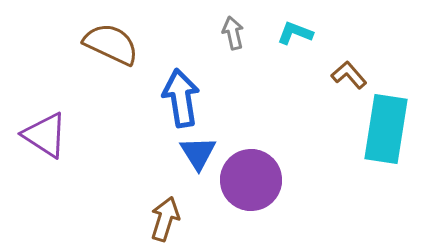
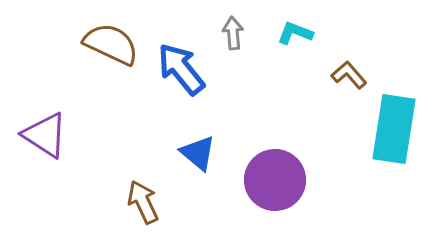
gray arrow: rotated 8 degrees clockwise
blue arrow: moved 29 px up; rotated 30 degrees counterclockwise
cyan rectangle: moved 8 px right
blue triangle: rotated 18 degrees counterclockwise
purple circle: moved 24 px right
brown arrow: moved 22 px left, 17 px up; rotated 42 degrees counterclockwise
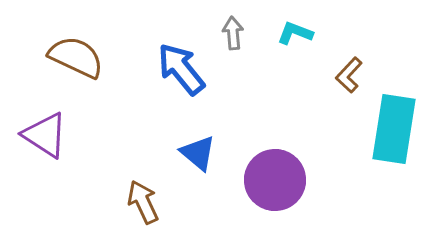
brown semicircle: moved 35 px left, 13 px down
brown L-shape: rotated 96 degrees counterclockwise
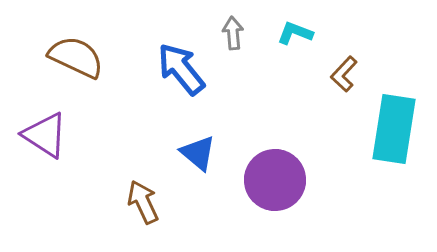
brown L-shape: moved 5 px left, 1 px up
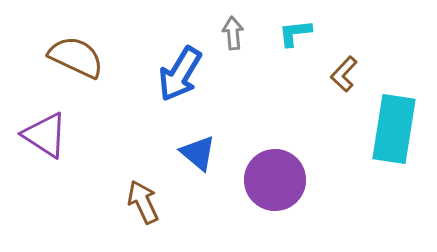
cyan L-shape: rotated 27 degrees counterclockwise
blue arrow: moved 1 px left, 5 px down; rotated 110 degrees counterclockwise
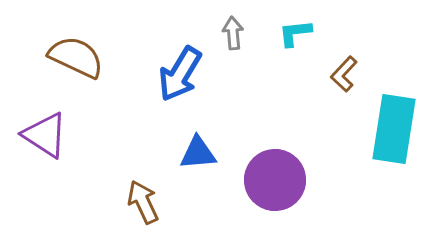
blue triangle: rotated 45 degrees counterclockwise
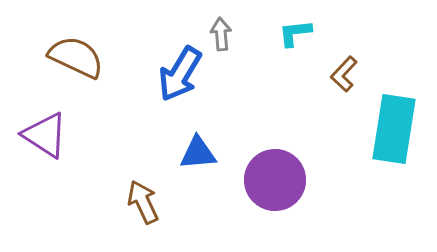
gray arrow: moved 12 px left, 1 px down
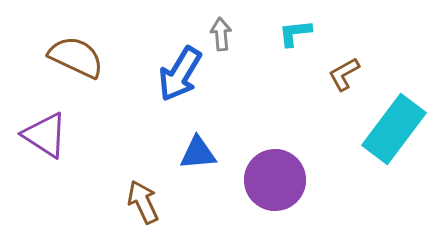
brown L-shape: rotated 18 degrees clockwise
cyan rectangle: rotated 28 degrees clockwise
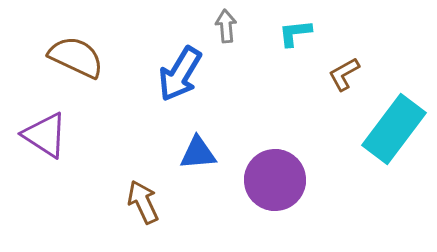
gray arrow: moved 5 px right, 8 px up
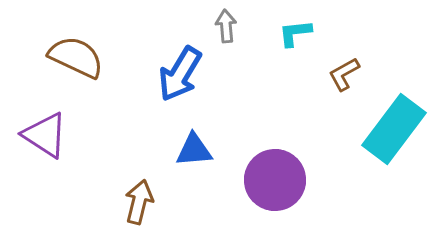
blue triangle: moved 4 px left, 3 px up
brown arrow: moved 4 px left; rotated 39 degrees clockwise
